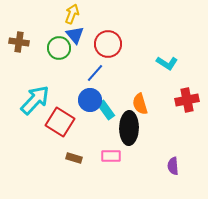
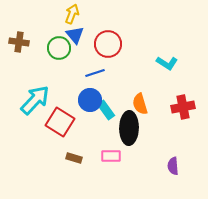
blue line: rotated 30 degrees clockwise
red cross: moved 4 px left, 7 px down
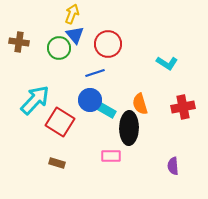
cyan rectangle: rotated 24 degrees counterclockwise
brown rectangle: moved 17 px left, 5 px down
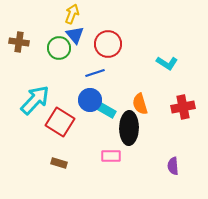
brown rectangle: moved 2 px right
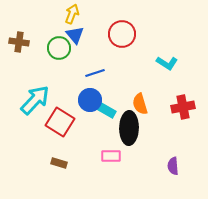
red circle: moved 14 px right, 10 px up
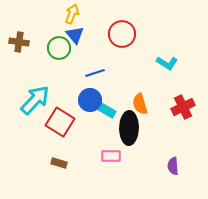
red cross: rotated 15 degrees counterclockwise
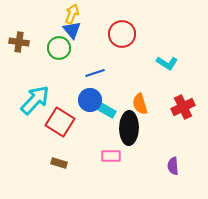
blue triangle: moved 3 px left, 5 px up
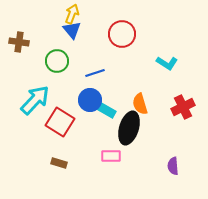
green circle: moved 2 px left, 13 px down
black ellipse: rotated 16 degrees clockwise
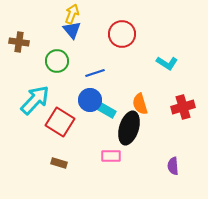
red cross: rotated 10 degrees clockwise
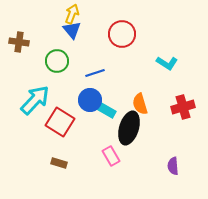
pink rectangle: rotated 60 degrees clockwise
